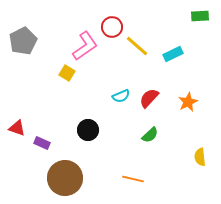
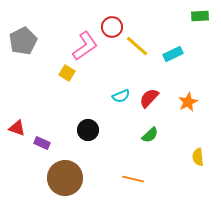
yellow semicircle: moved 2 px left
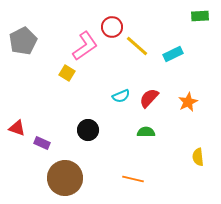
green semicircle: moved 4 px left, 3 px up; rotated 138 degrees counterclockwise
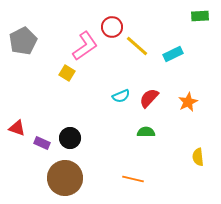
black circle: moved 18 px left, 8 px down
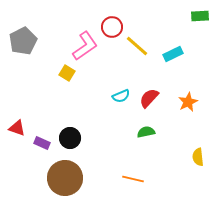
green semicircle: rotated 12 degrees counterclockwise
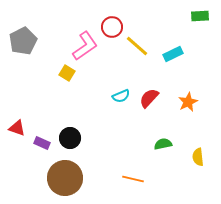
green semicircle: moved 17 px right, 12 px down
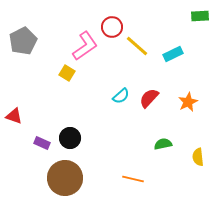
cyan semicircle: rotated 18 degrees counterclockwise
red triangle: moved 3 px left, 12 px up
